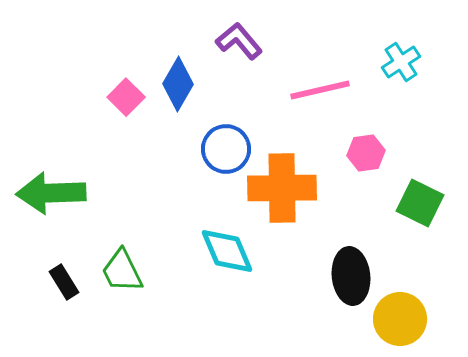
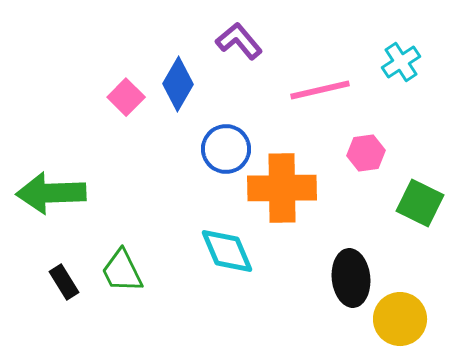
black ellipse: moved 2 px down
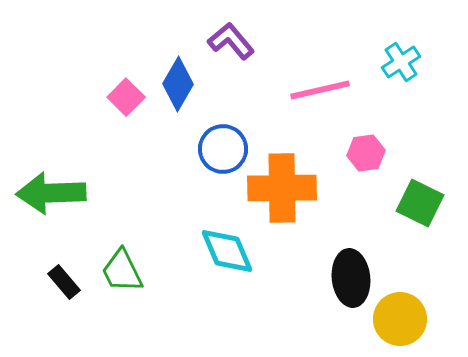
purple L-shape: moved 8 px left
blue circle: moved 3 px left
black rectangle: rotated 8 degrees counterclockwise
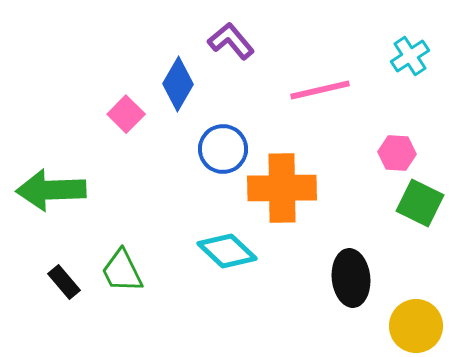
cyan cross: moved 9 px right, 6 px up
pink square: moved 17 px down
pink hexagon: moved 31 px right; rotated 12 degrees clockwise
green arrow: moved 3 px up
cyan diamond: rotated 24 degrees counterclockwise
yellow circle: moved 16 px right, 7 px down
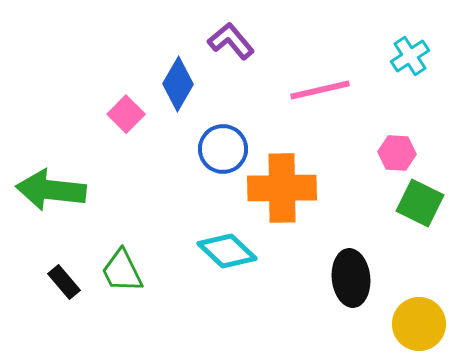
green arrow: rotated 8 degrees clockwise
yellow circle: moved 3 px right, 2 px up
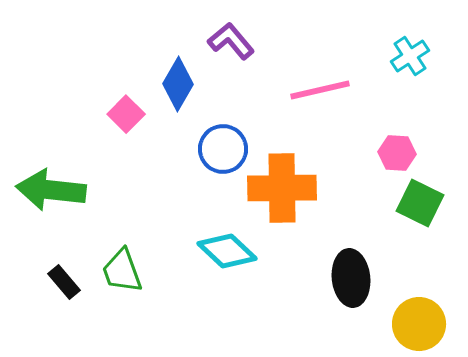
green trapezoid: rotated 6 degrees clockwise
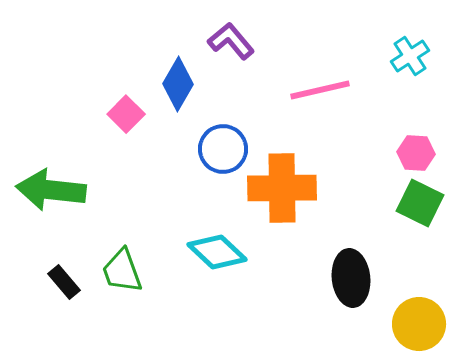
pink hexagon: moved 19 px right
cyan diamond: moved 10 px left, 1 px down
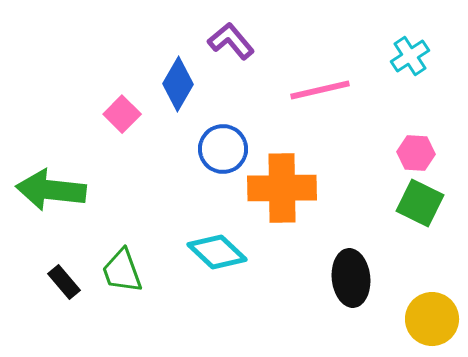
pink square: moved 4 px left
yellow circle: moved 13 px right, 5 px up
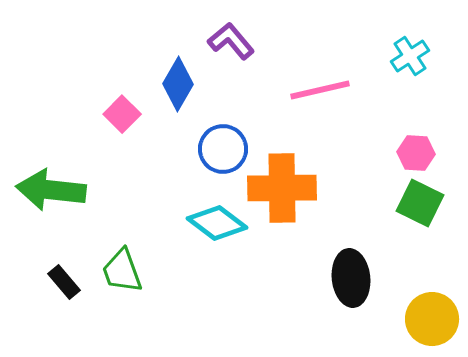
cyan diamond: moved 29 px up; rotated 6 degrees counterclockwise
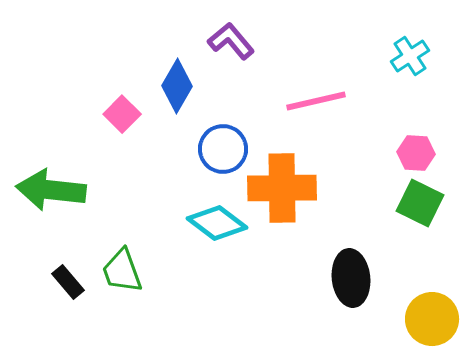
blue diamond: moved 1 px left, 2 px down
pink line: moved 4 px left, 11 px down
black rectangle: moved 4 px right
